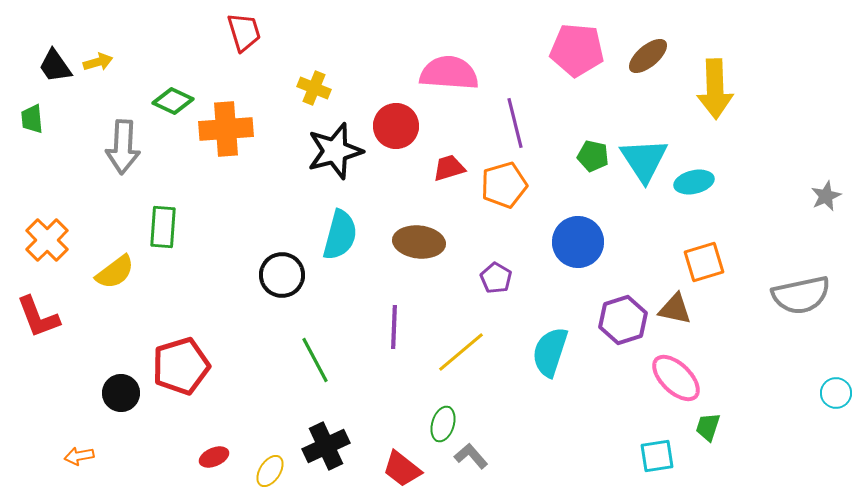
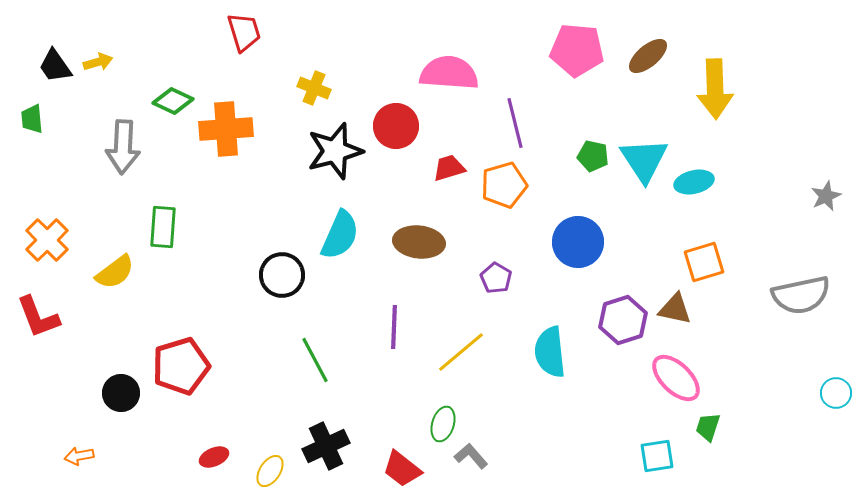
cyan semicircle at (340, 235): rotated 9 degrees clockwise
cyan semicircle at (550, 352): rotated 24 degrees counterclockwise
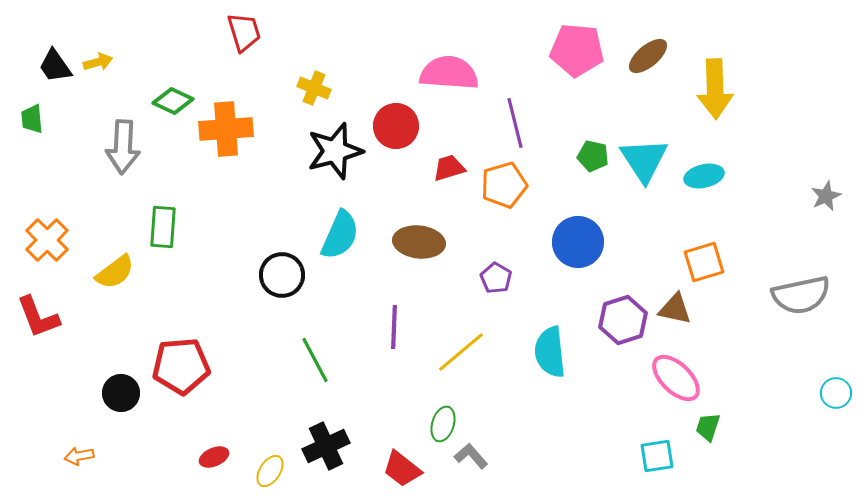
cyan ellipse at (694, 182): moved 10 px right, 6 px up
red pentagon at (181, 366): rotated 12 degrees clockwise
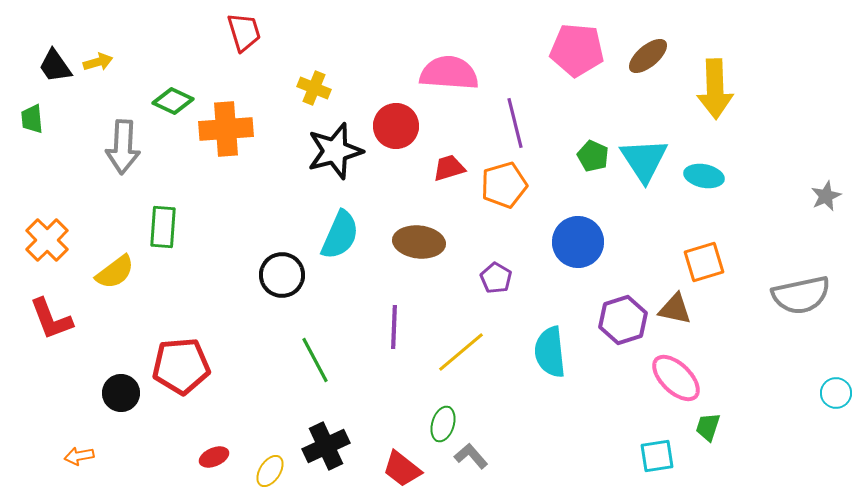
green pentagon at (593, 156): rotated 12 degrees clockwise
cyan ellipse at (704, 176): rotated 24 degrees clockwise
red L-shape at (38, 317): moved 13 px right, 2 px down
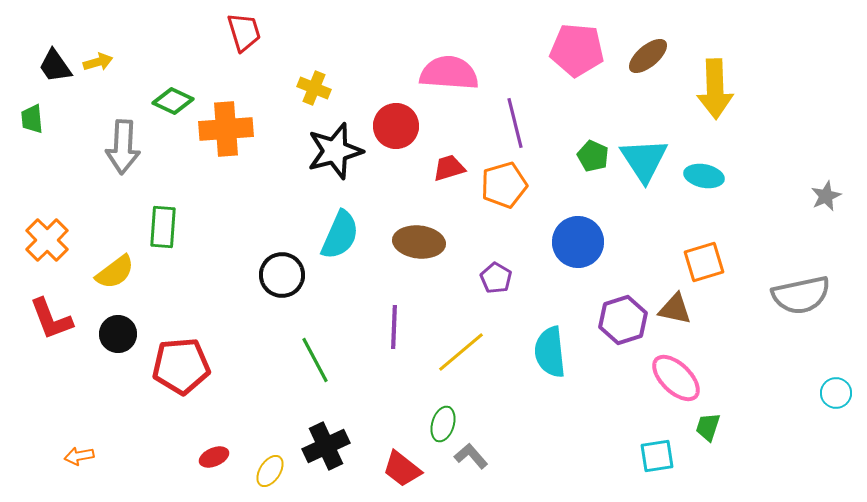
black circle at (121, 393): moved 3 px left, 59 px up
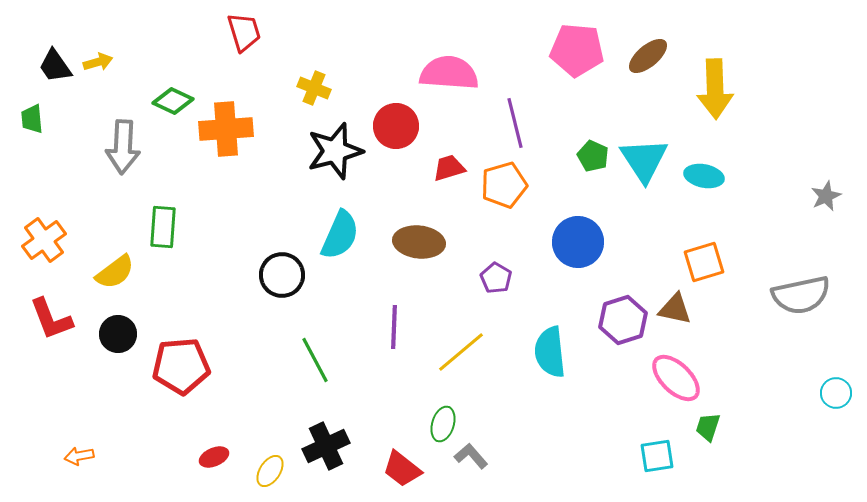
orange cross at (47, 240): moved 3 px left; rotated 9 degrees clockwise
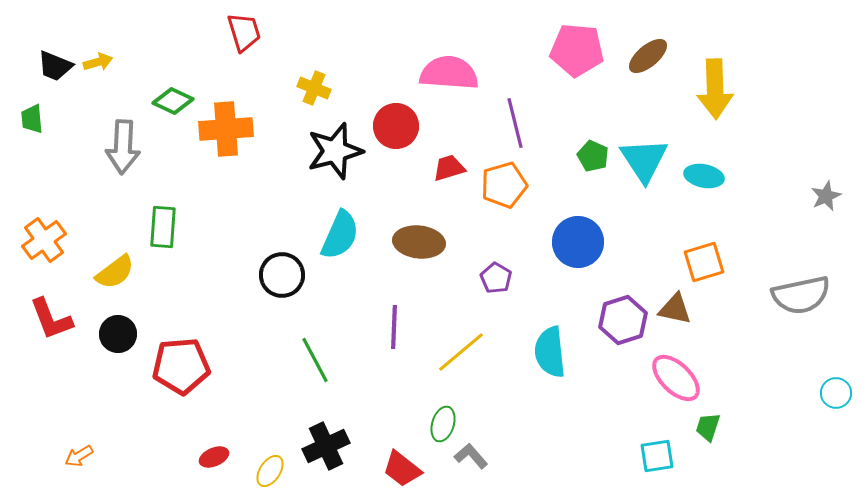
black trapezoid at (55, 66): rotated 33 degrees counterclockwise
orange arrow at (79, 456): rotated 20 degrees counterclockwise
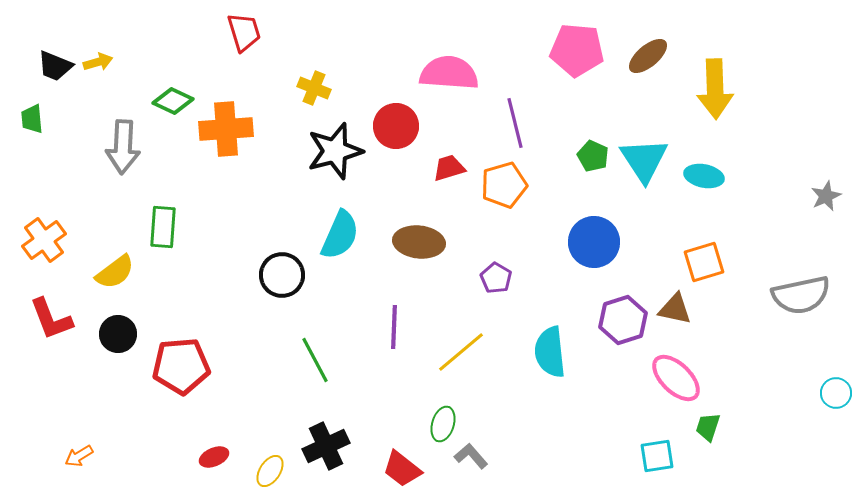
blue circle at (578, 242): moved 16 px right
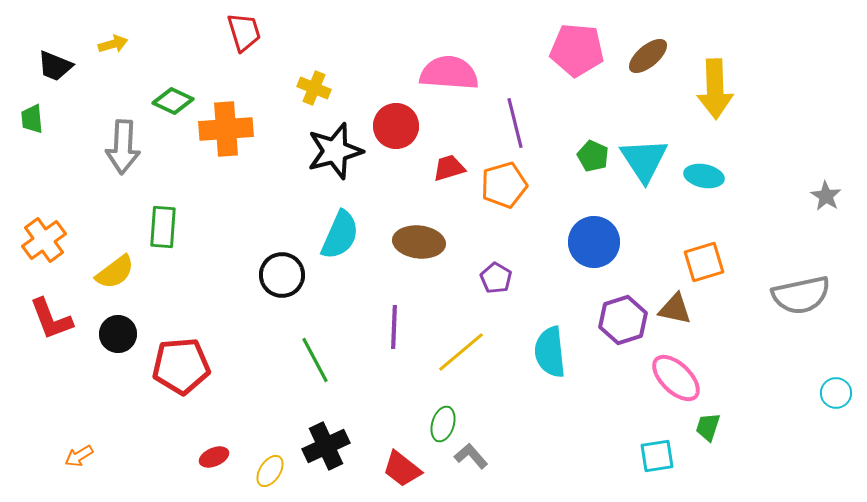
yellow arrow at (98, 62): moved 15 px right, 18 px up
gray star at (826, 196): rotated 16 degrees counterclockwise
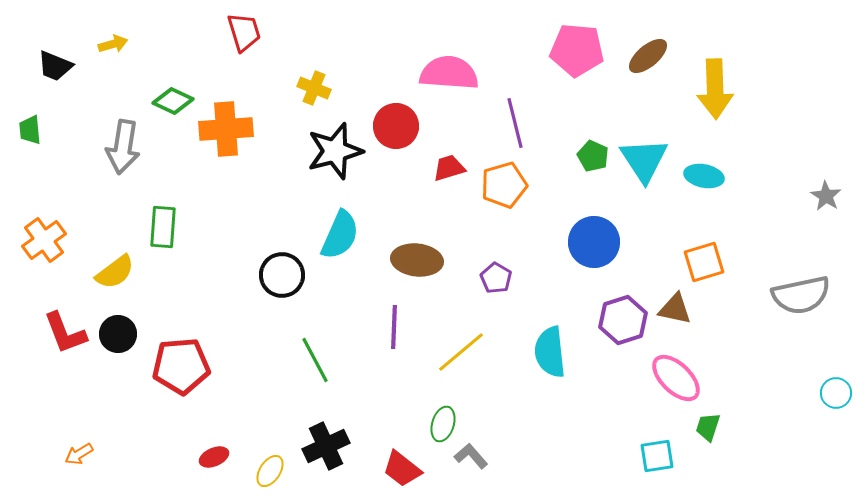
green trapezoid at (32, 119): moved 2 px left, 11 px down
gray arrow at (123, 147): rotated 6 degrees clockwise
brown ellipse at (419, 242): moved 2 px left, 18 px down
red L-shape at (51, 319): moved 14 px right, 14 px down
orange arrow at (79, 456): moved 2 px up
